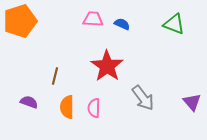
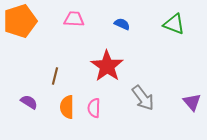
pink trapezoid: moved 19 px left
purple semicircle: rotated 12 degrees clockwise
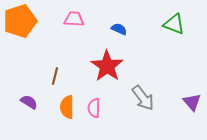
blue semicircle: moved 3 px left, 5 px down
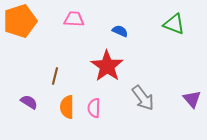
blue semicircle: moved 1 px right, 2 px down
purple triangle: moved 3 px up
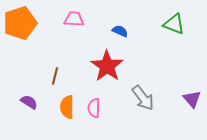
orange pentagon: moved 2 px down
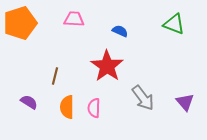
purple triangle: moved 7 px left, 3 px down
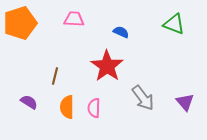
blue semicircle: moved 1 px right, 1 px down
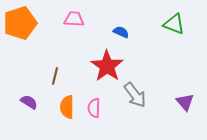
gray arrow: moved 8 px left, 3 px up
